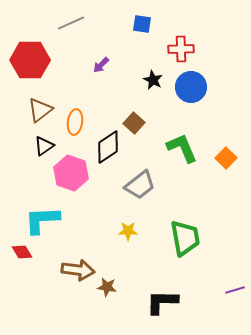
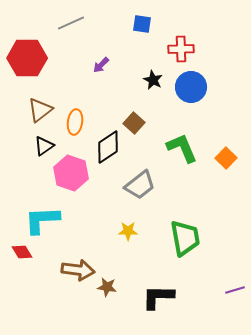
red hexagon: moved 3 px left, 2 px up
black L-shape: moved 4 px left, 5 px up
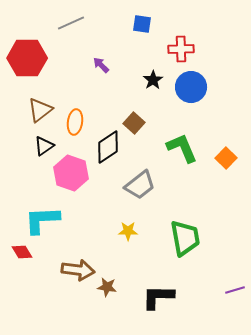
purple arrow: rotated 90 degrees clockwise
black star: rotated 12 degrees clockwise
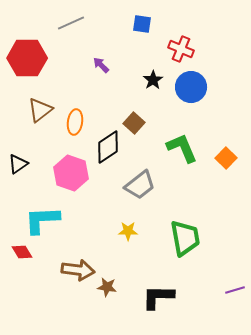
red cross: rotated 25 degrees clockwise
black triangle: moved 26 px left, 18 px down
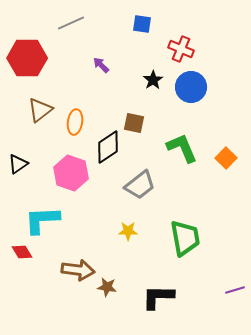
brown square: rotated 30 degrees counterclockwise
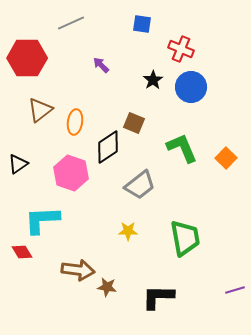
brown square: rotated 10 degrees clockwise
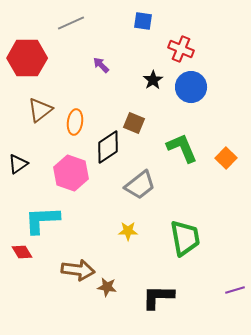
blue square: moved 1 px right, 3 px up
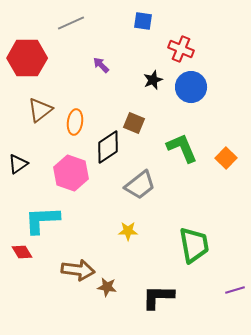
black star: rotated 12 degrees clockwise
green trapezoid: moved 9 px right, 7 px down
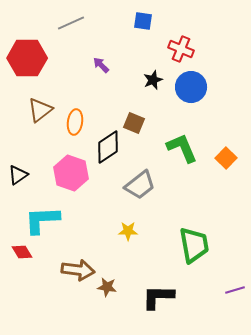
black triangle: moved 11 px down
